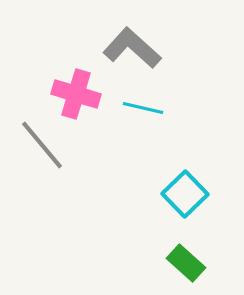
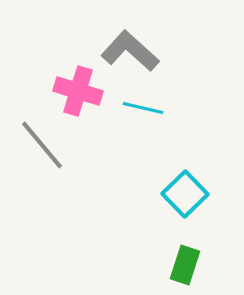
gray L-shape: moved 2 px left, 3 px down
pink cross: moved 2 px right, 3 px up
green rectangle: moved 1 px left, 2 px down; rotated 66 degrees clockwise
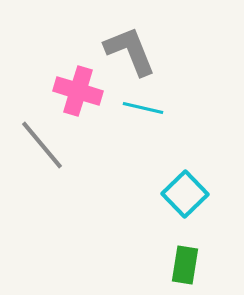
gray L-shape: rotated 26 degrees clockwise
green rectangle: rotated 9 degrees counterclockwise
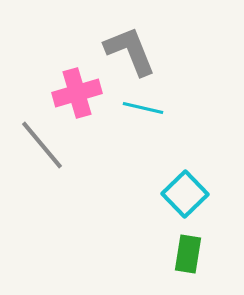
pink cross: moved 1 px left, 2 px down; rotated 33 degrees counterclockwise
green rectangle: moved 3 px right, 11 px up
